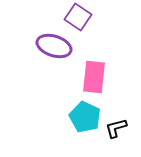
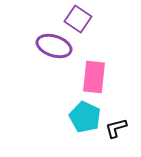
purple square: moved 2 px down
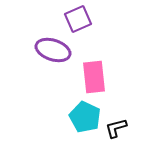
purple square: rotated 32 degrees clockwise
purple ellipse: moved 1 px left, 4 px down
pink rectangle: rotated 12 degrees counterclockwise
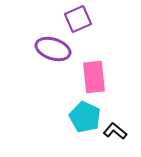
purple ellipse: moved 1 px up
black L-shape: moved 1 px left, 3 px down; rotated 55 degrees clockwise
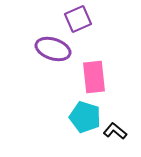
cyan pentagon: rotated 8 degrees counterclockwise
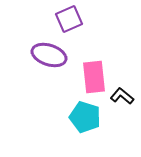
purple square: moved 9 px left
purple ellipse: moved 4 px left, 6 px down
black L-shape: moved 7 px right, 35 px up
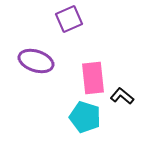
purple ellipse: moved 13 px left, 6 px down
pink rectangle: moved 1 px left, 1 px down
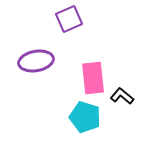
purple ellipse: rotated 28 degrees counterclockwise
